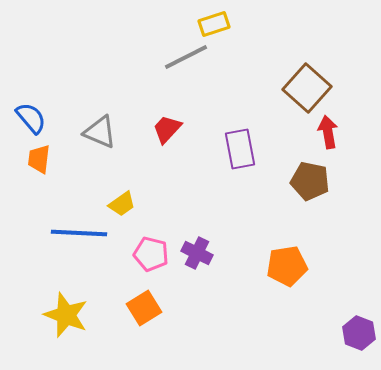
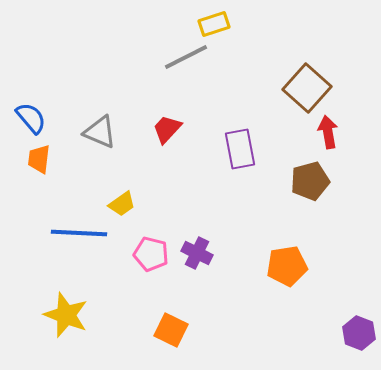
brown pentagon: rotated 27 degrees counterclockwise
orange square: moved 27 px right, 22 px down; rotated 32 degrees counterclockwise
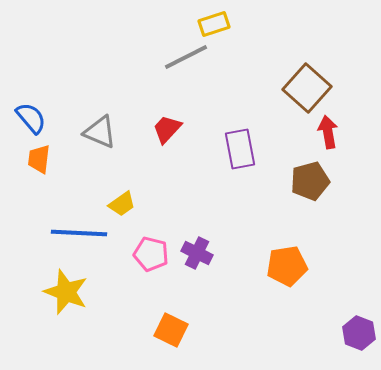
yellow star: moved 23 px up
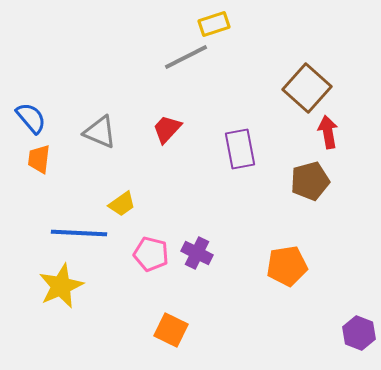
yellow star: moved 5 px left, 6 px up; rotated 27 degrees clockwise
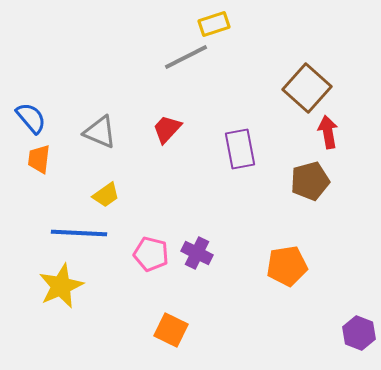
yellow trapezoid: moved 16 px left, 9 px up
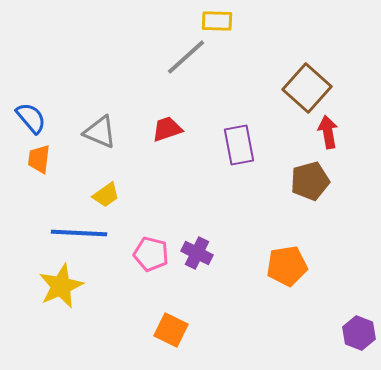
yellow rectangle: moved 3 px right, 3 px up; rotated 20 degrees clockwise
gray line: rotated 15 degrees counterclockwise
red trapezoid: rotated 28 degrees clockwise
purple rectangle: moved 1 px left, 4 px up
